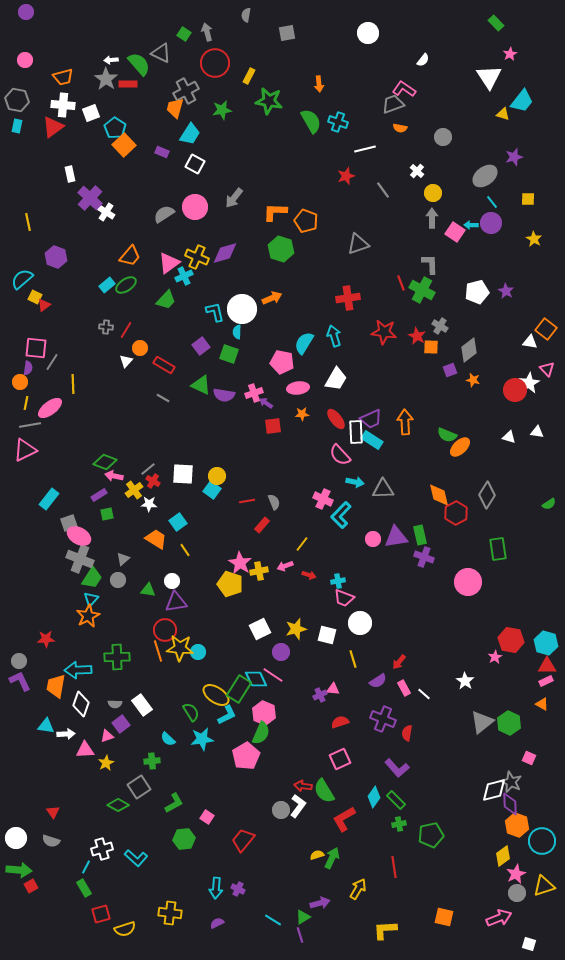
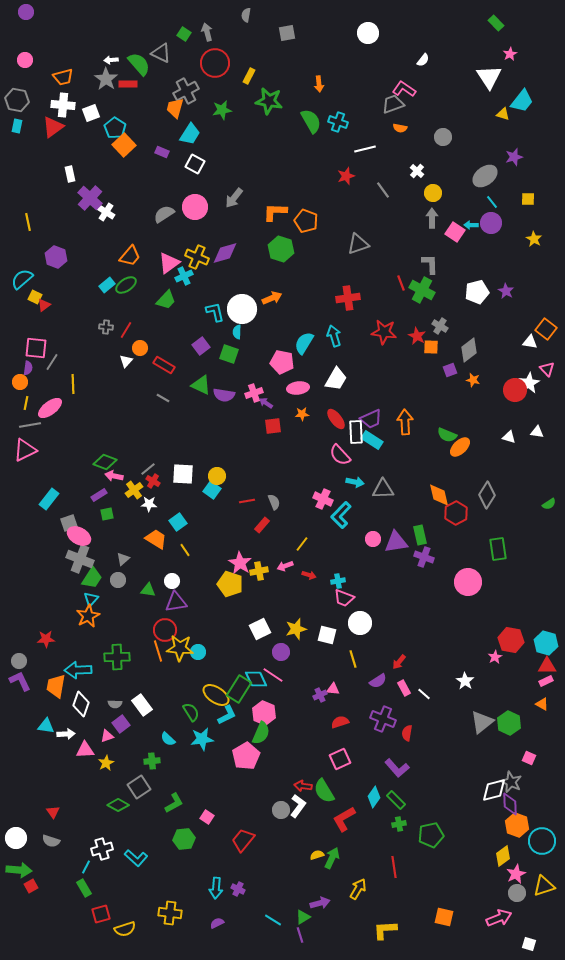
purple triangle at (396, 537): moved 5 px down
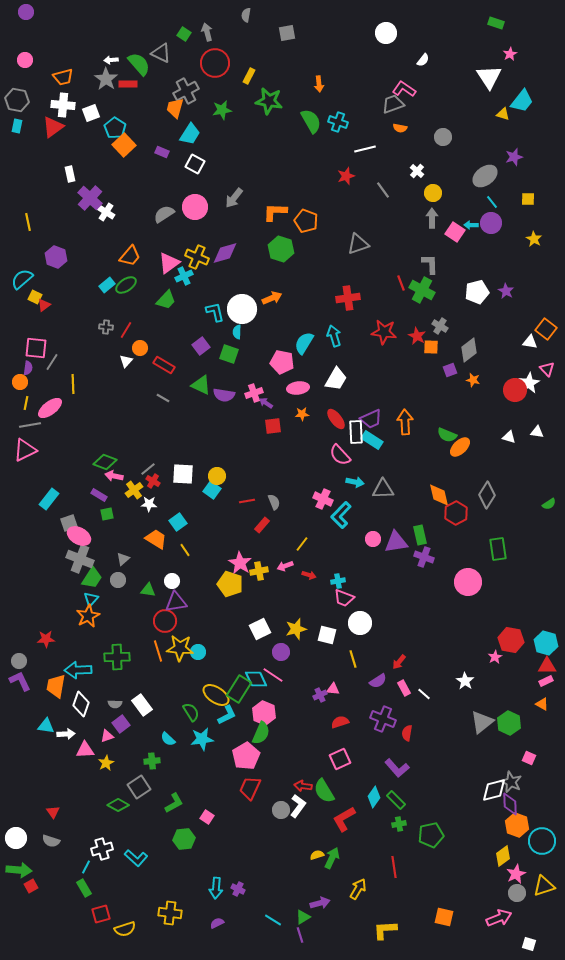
green rectangle at (496, 23): rotated 28 degrees counterclockwise
white circle at (368, 33): moved 18 px right
purple rectangle at (99, 495): rotated 63 degrees clockwise
red circle at (165, 630): moved 9 px up
red trapezoid at (243, 840): moved 7 px right, 52 px up; rotated 15 degrees counterclockwise
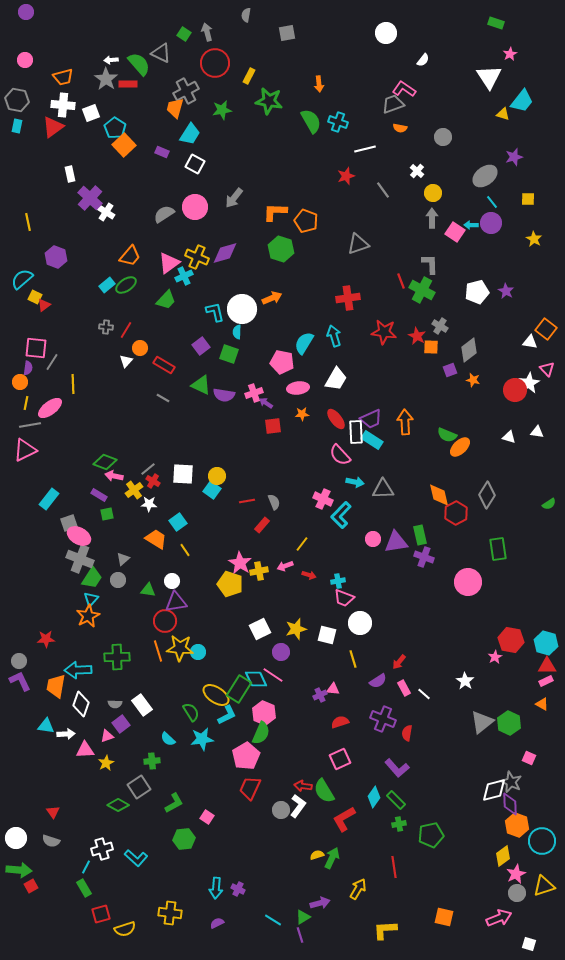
red line at (401, 283): moved 2 px up
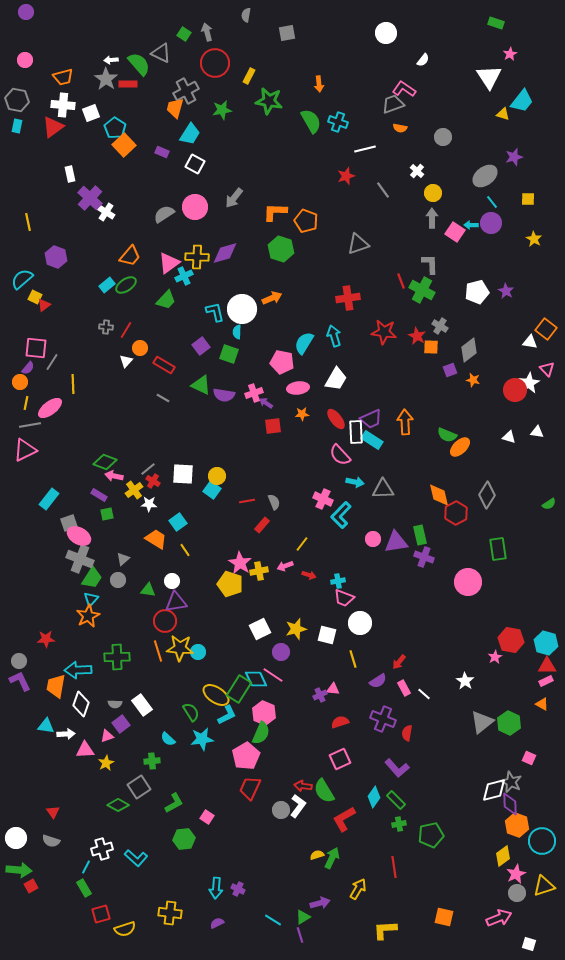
yellow cross at (197, 257): rotated 20 degrees counterclockwise
purple semicircle at (28, 368): rotated 32 degrees clockwise
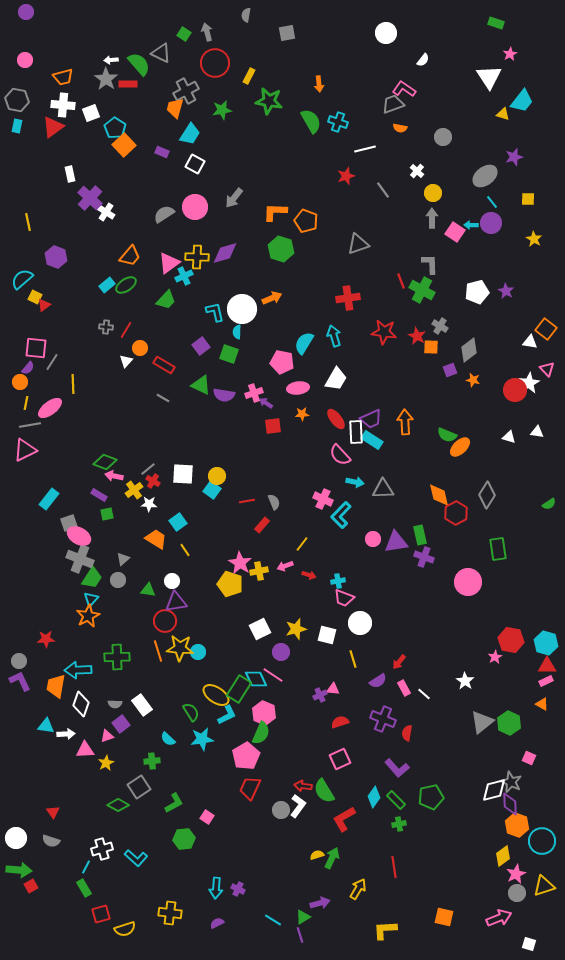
green pentagon at (431, 835): moved 38 px up
